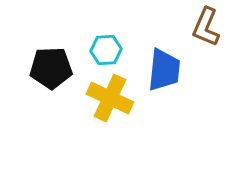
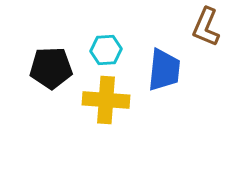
yellow cross: moved 4 px left, 2 px down; rotated 21 degrees counterclockwise
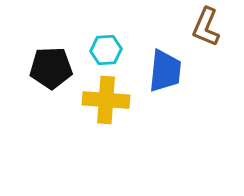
blue trapezoid: moved 1 px right, 1 px down
